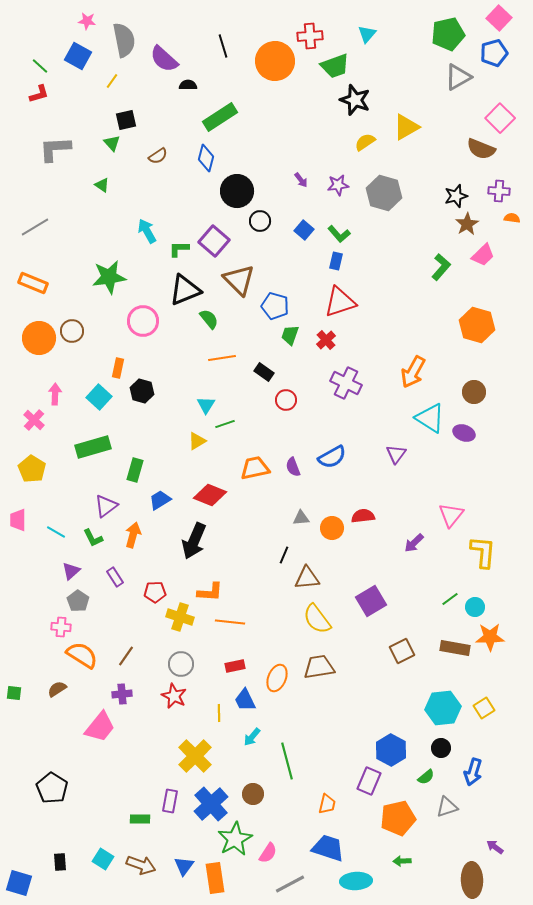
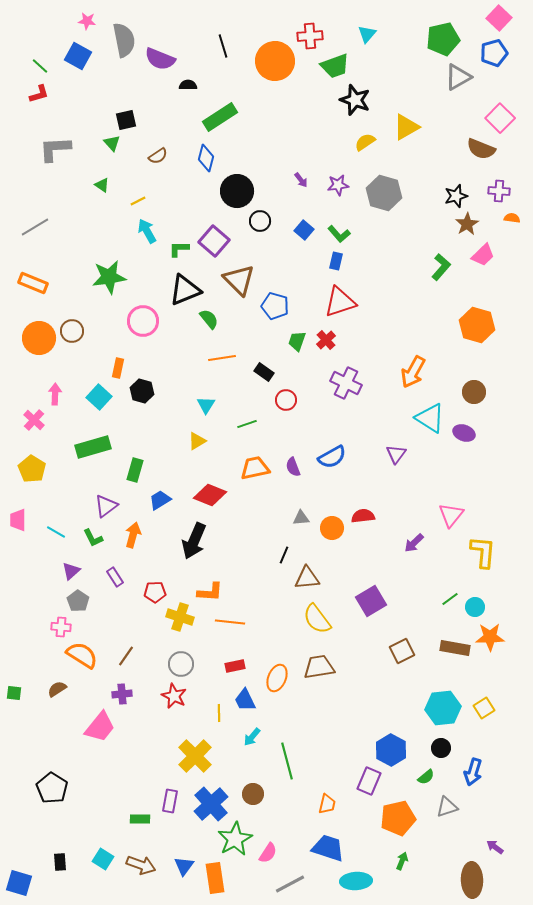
green pentagon at (448, 34): moved 5 px left, 5 px down
purple semicircle at (164, 59): moved 4 px left; rotated 20 degrees counterclockwise
yellow line at (112, 81): moved 26 px right, 120 px down; rotated 28 degrees clockwise
green trapezoid at (290, 335): moved 7 px right, 6 px down
green line at (225, 424): moved 22 px right
green arrow at (402, 861): rotated 114 degrees clockwise
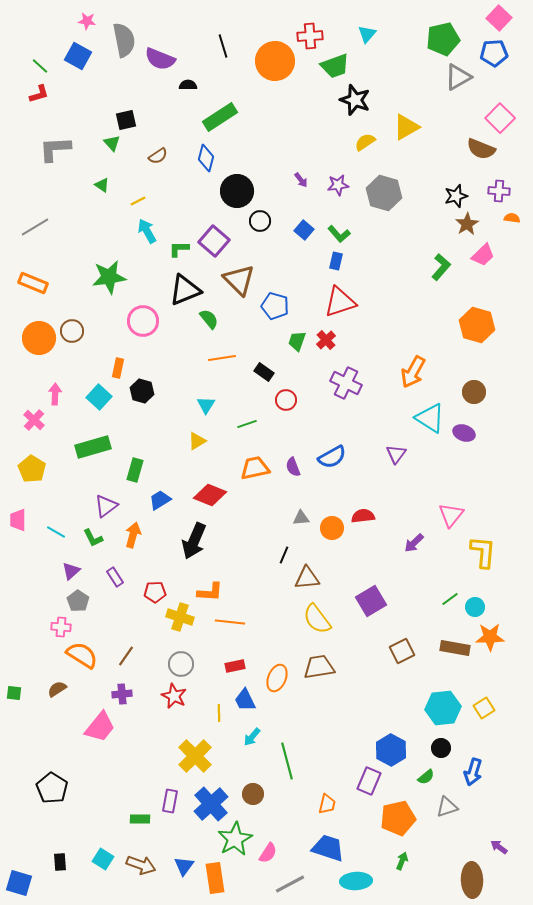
blue pentagon at (494, 53): rotated 12 degrees clockwise
purple arrow at (495, 847): moved 4 px right
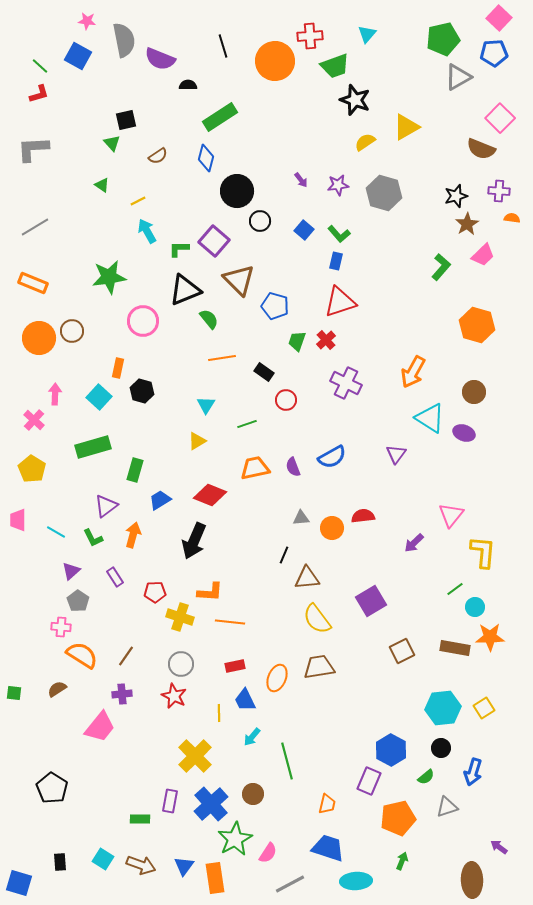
gray L-shape at (55, 149): moved 22 px left
green line at (450, 599): moved 5 px right, 10 px up
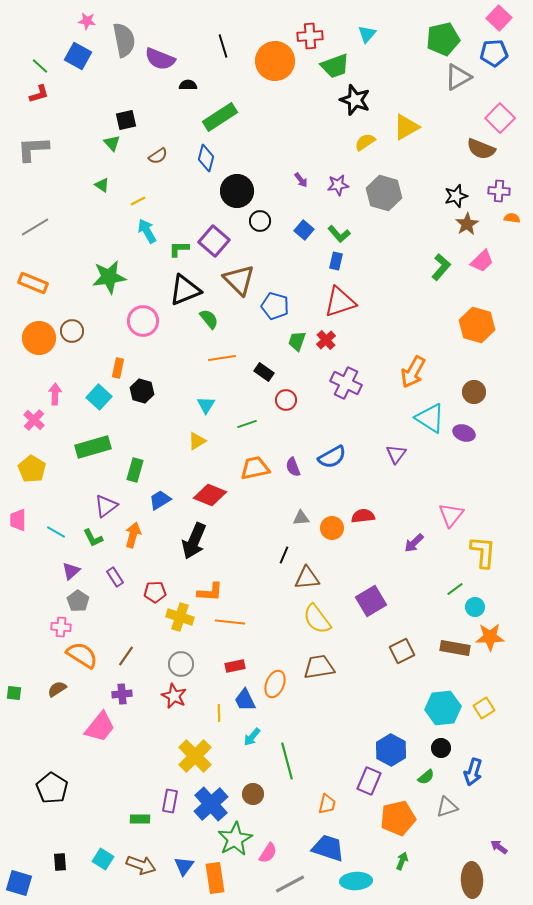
pink trapezoid at (483, 255): moved 1 px left, 6 px down
orange ellipse at (277, 678): moved 2 px left, 6 px down
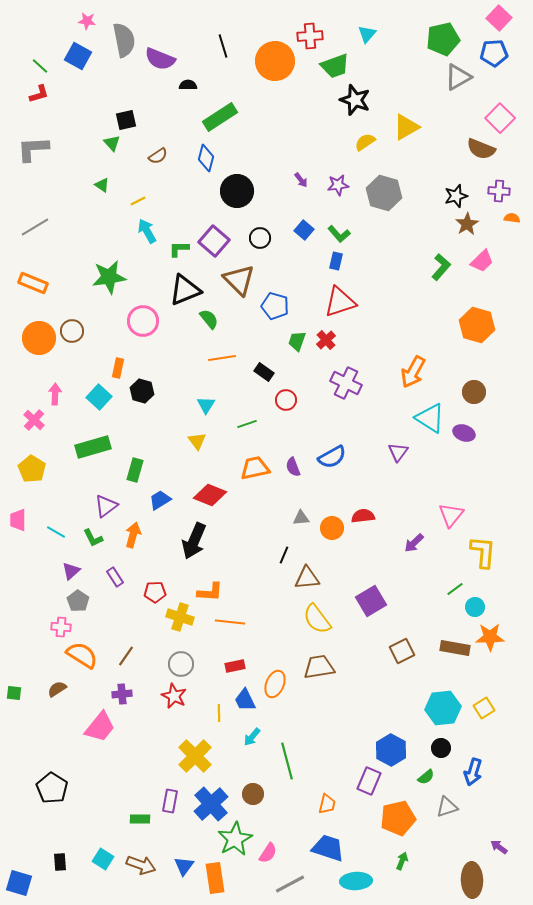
black circle at (260, 221): moved 17 px down
yellow triangle at (197, 441): rotated 36 degrees counterclockwise
purple triangle at (396, 454): moved 2 px right, 2 px up
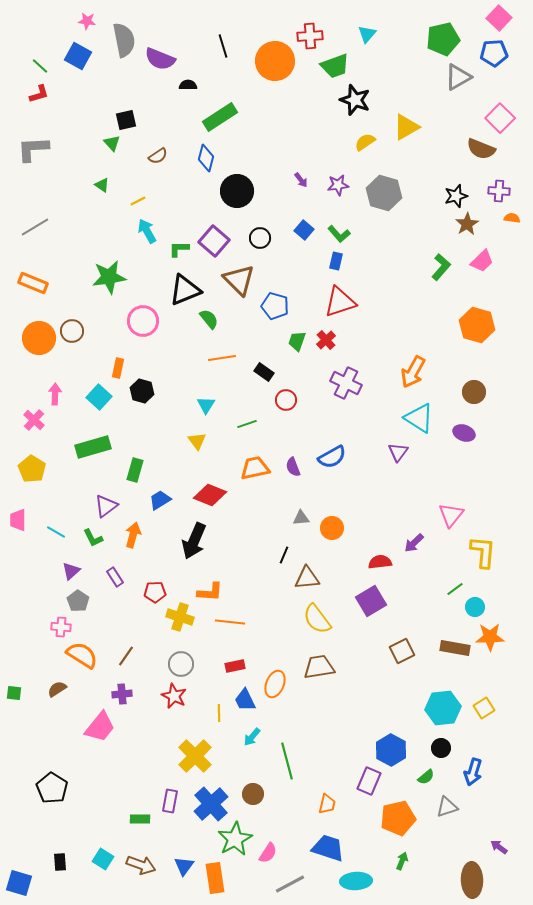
cyan triangle at (430, 418): moved 11 px left
red semicircle at (363, 516): moved 17 px right, 46 px down
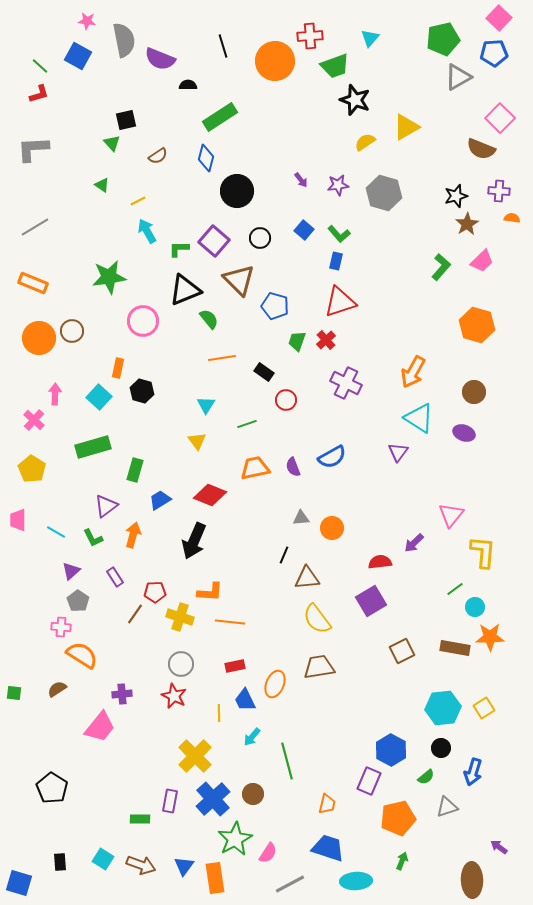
cyan triangle at (367, 34): moved 3 px right, 4 px down
brown line at (126, 656): moved 9 px right, 42 px up
blue cross at (211, 804): moved 2 px right, 5 px up
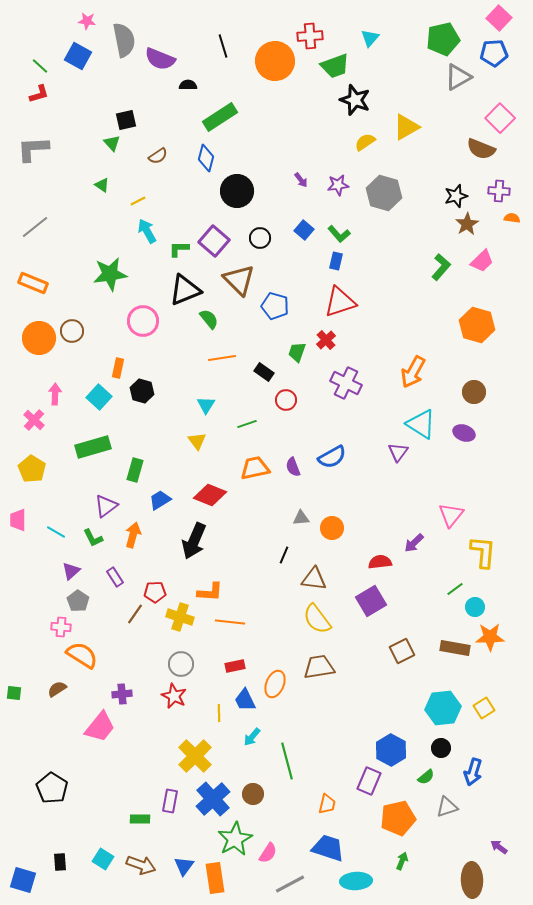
gray line at (35, 227): rotated 8 degrees counterclockwise
green star at (109, 277): moved 1 px right, 3 px up
green trapezoid at (297, 341): moved 11 px down
cyan triangle at (419, 418): moved 2 px right, 6 px down
brown triangle at (307, 578): moved 7 px right, 1 px down; rotated 12 degrees clockwise
blue square at (19, 883): moved 4 px right, 3 px up
